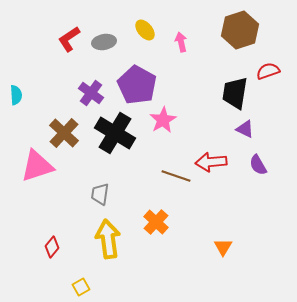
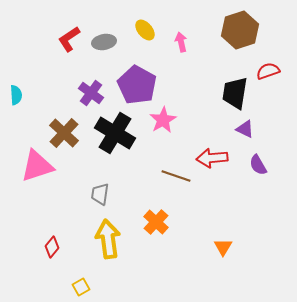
red arrow: moved 1 px right, 4 px up
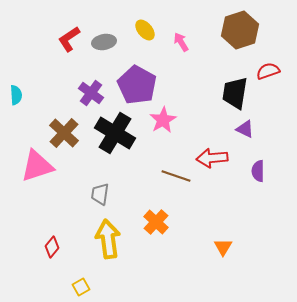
pink arrow: rotated 18 degrees counterclockwise
purple semicircle: moved 6 px down; rotated 30 degrees clockwise
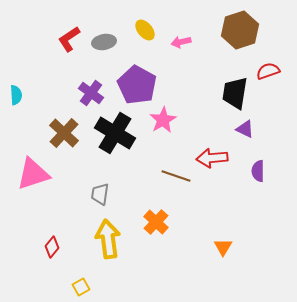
pink arrow: rotated 72 degrees counterclockwise
pink triangle: moved 4 px left, 8 px down
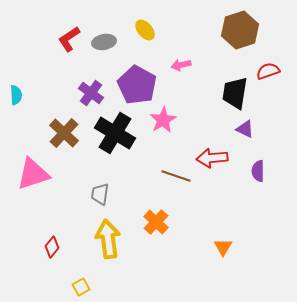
pink arrow: moved 23 px down
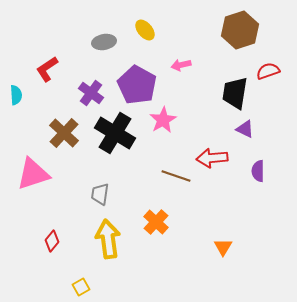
red L-shape: moved 22 px left, 30 px down
red diamond: moved 6 px up
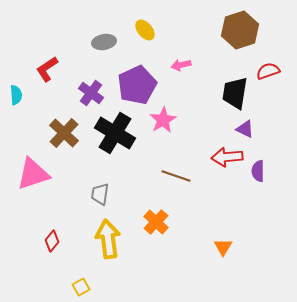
purple pentagon: rotated 18 degrees clockwise
red arrow: moved 15 px right, 1 px up
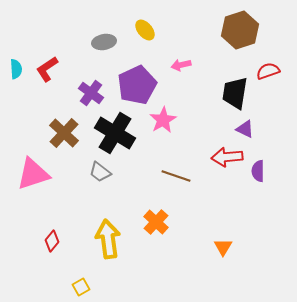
cyan semicircle: moved 26 px up
gray trapezoid: moved 22 px up; rotated 60 degrees counterclockwise
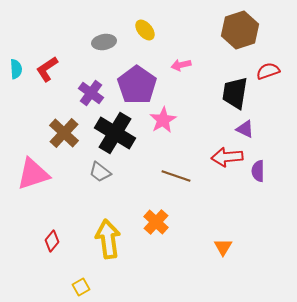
purple pentagon: rotated 12 degrees counterclockwise
